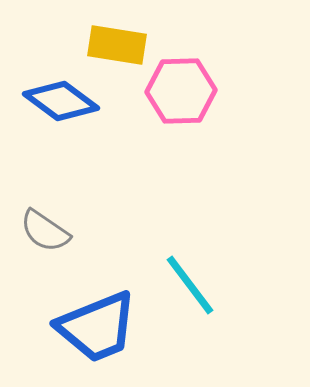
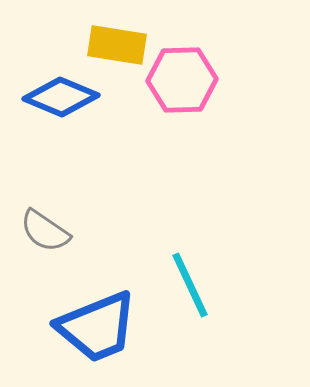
pink hexagon: moved 1 px right, 11 px up
blue diamond: moved 4 px up; rotated 14 degrees counterclockwise
cyan line: rotated 12 degrees clockwise
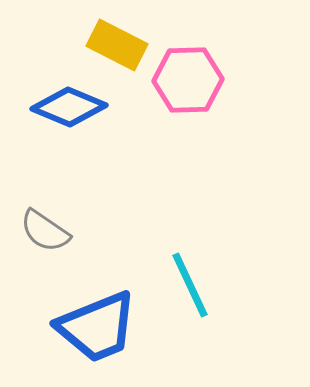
yellow rectangle: rotated 18 degrees clockwise
pink hexagon: moved 6 px right
blue diamond: moved 8 px right, 10 px down
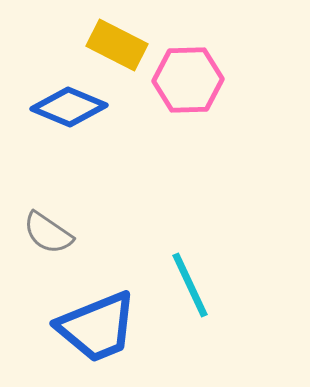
gray semicircle: moved 3 px right, 2 px down
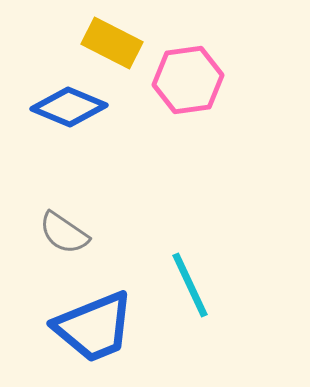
yellow rectangle: moved 5 px left, 2 px up
pink hexagon: rotated 6 degrees counterclockwise
gray semicircle: moved 16 px right
blue trapezoid: moved 3 px left
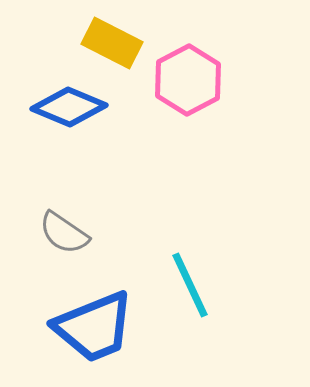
pink hexagon: rotated 20 degrees counterclockwise
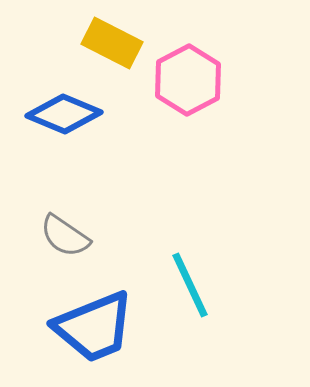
blue diamond: moved 5 px left, 7 px down
gray semicircle: moved 1 px right, 3 px down
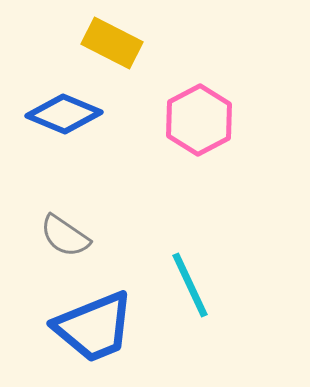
pink hexagon: moved 11 px right, 40 px down
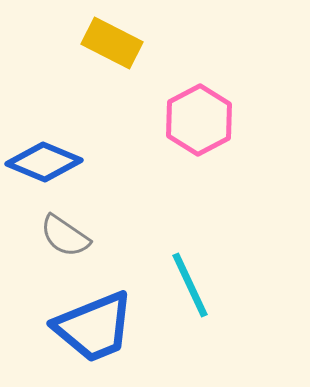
blue diamond: moved 20 px left, 48 px down
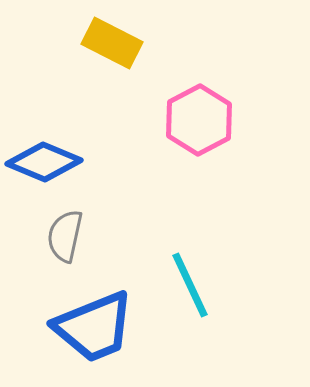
gray semicircle: rotated 68 degrees clockwise
